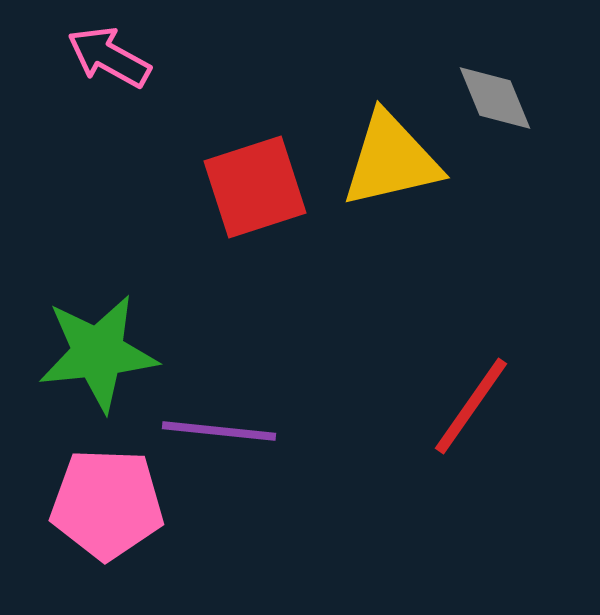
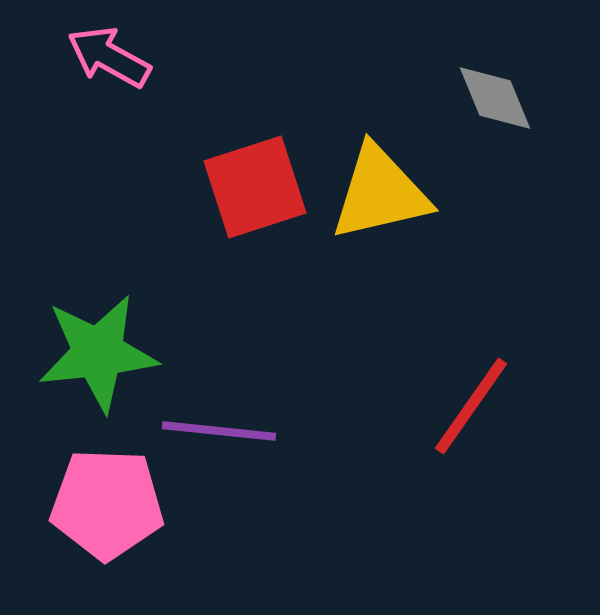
yellow triangle: moved 11 px left, 33 px down
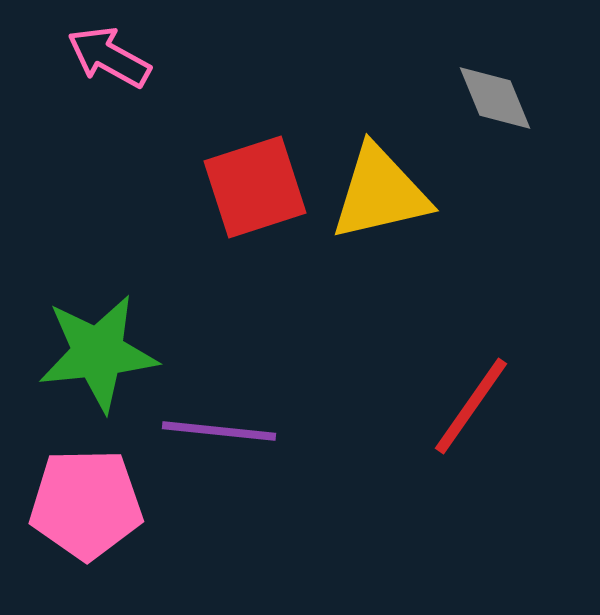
pink pentagon: moved 21 px left; rotated 3 degrees counterclockwise
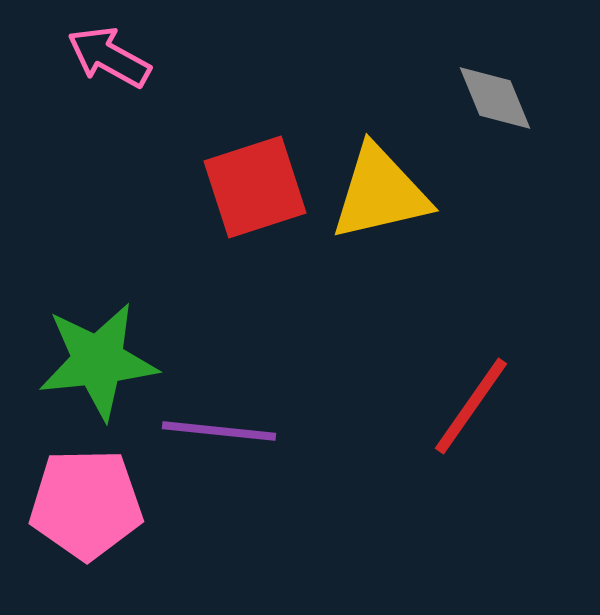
green star: moved 8 px down
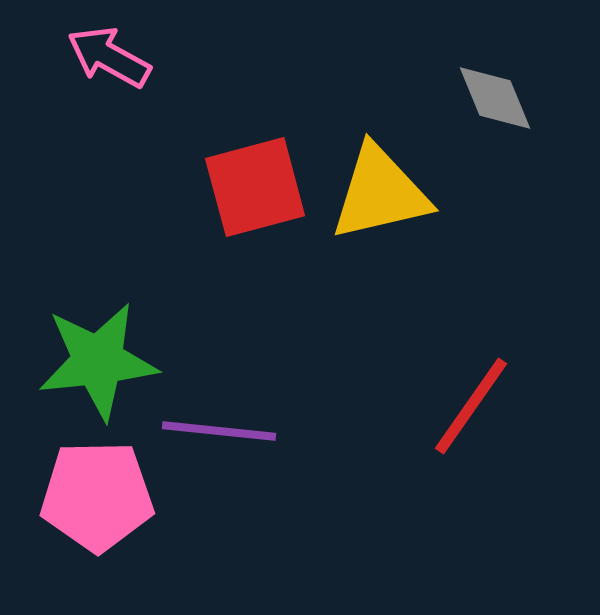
red square: rotated 3 degrees clockwise
pink pentagon: moved 11 px right, 8 px up
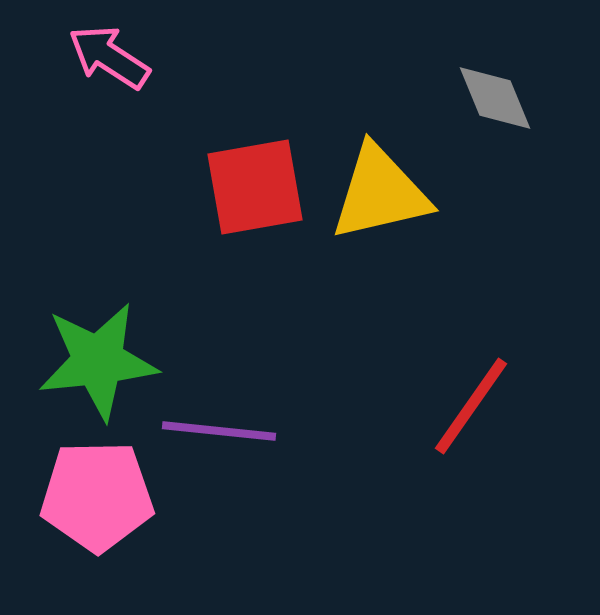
pink arrow: rotated 4 degrees clockwise
red square: rotated 5 degrees clockwise
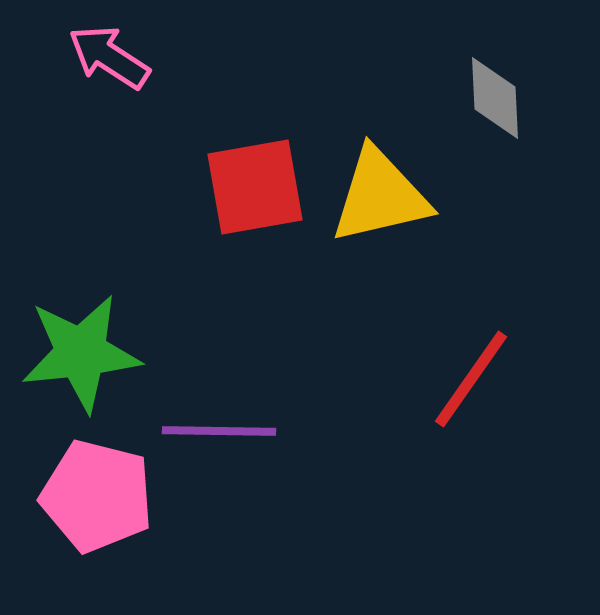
gray diamond: rotated 20 degrees clockwise
yellow triangle: moved 3 px down
green star: moved 17 px left, 8 px up
red line: moved 27 px up
purple line: rotated 5 degrees counterclockwise
pink pentagon: rotated 15 degrees clockwise
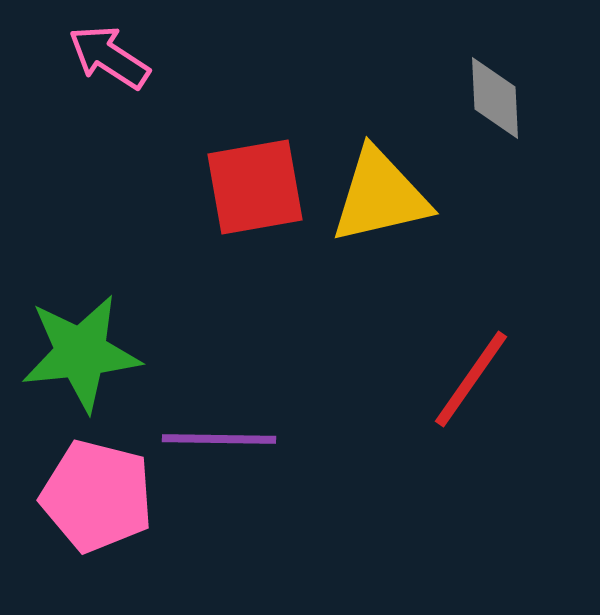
purple line: moved 8 px down
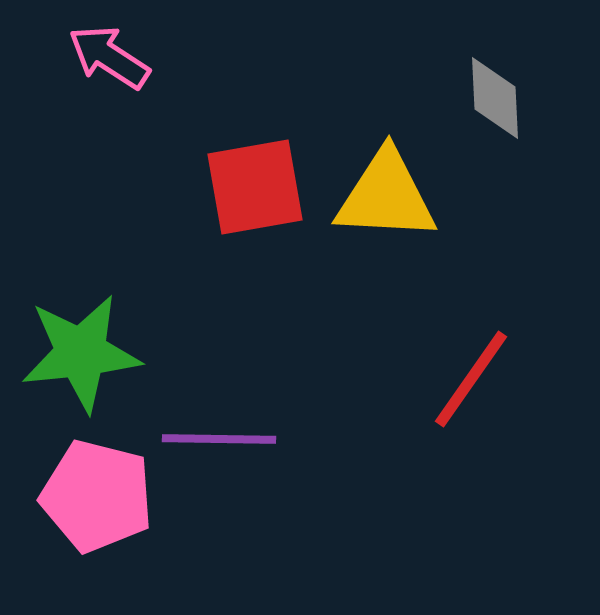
yellow triangle: moved 6 px right; rotated 16 degrees clockwise
